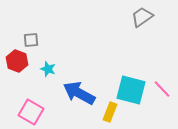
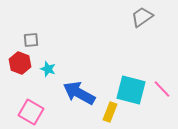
red hexagon: moved 3 px right, 2 px down
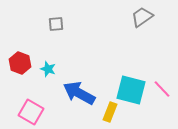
gray square: moved 25 px right, 16 px up
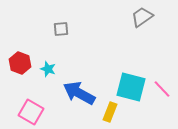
gray square: moved 5 px right, 5 px down
cyan square: moved 3 px up
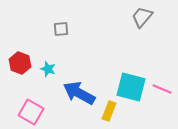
gray trapezoid: rotated 15 degrees counterclockwise
pink line: rotated 24 degrees counterclockwise
yellow rectangle: moved 1 px left, 1 px up
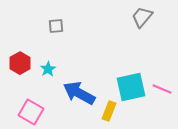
gray square: moved 5 px left, 3 px up
red hexagon: rotated 10 degrees clockwise
cyan star: rotated 21 degrees clockwise
cyan square: rotated 28 degrees counterclockwise
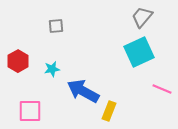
red hexagon: moved 2 px left, 2 px up
cyan star: moved 4 px right; rotated 21 degrees clockwise
cyan square: moved 8 px right, 35 px up; rotated 12 degrees counterclockwise
blue arrow: moved 4 px right, 2 px up
pink square: moved 1 px left, 1 px up; rotated 30 degrees counterclockwise
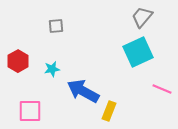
cyan square: moved 1 px left
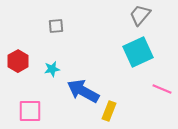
gray trapezoid: moved 2 px left, 2 px up
